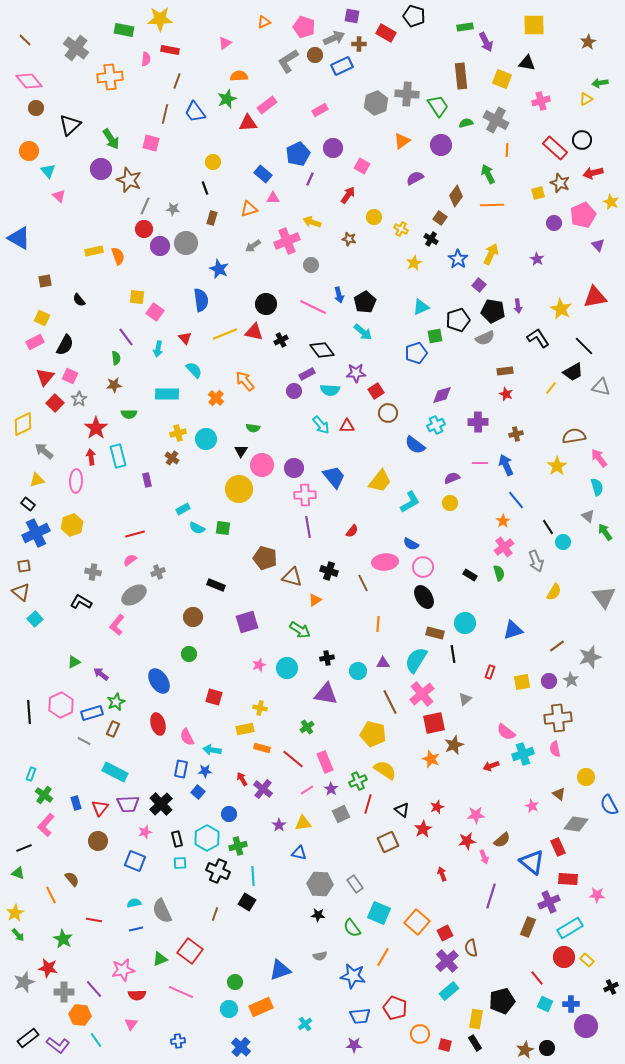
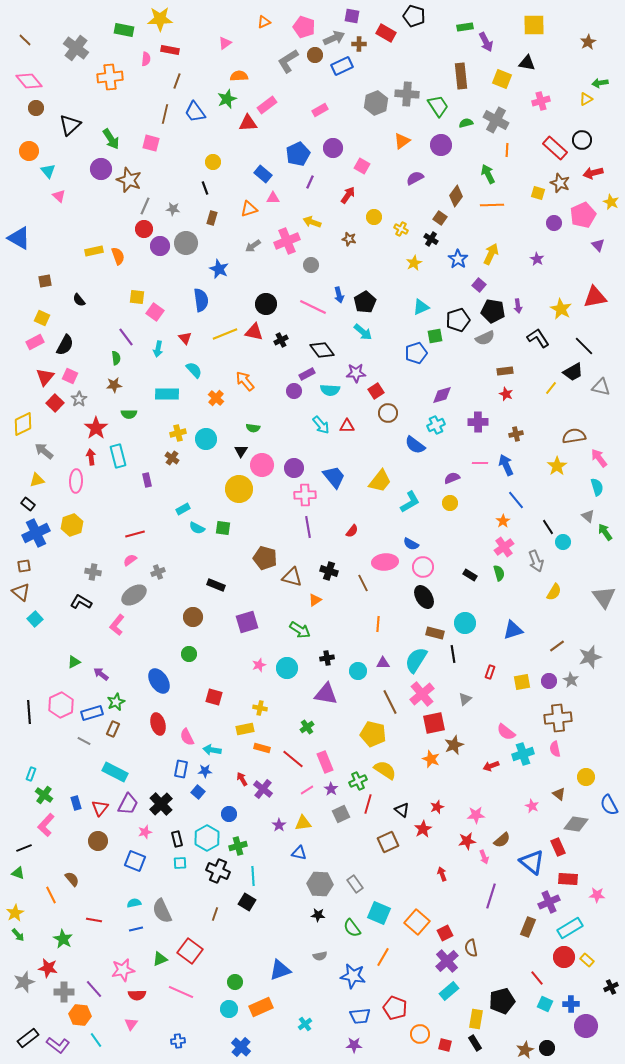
purple line at (310, 179): moved 3 px down
yellow square at (538, 193): rotated 32 degrees clockwise
purple trapezoid at (128, 804): rotated 60 degrees counterclockwise
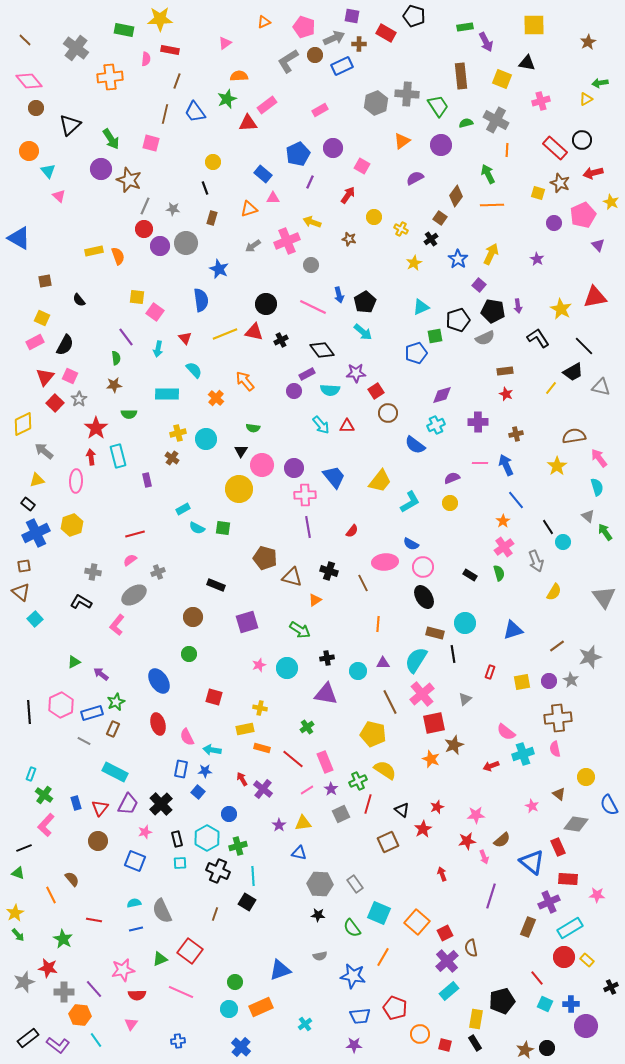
black cross at (431, 239): rotated 24 degrees clockwise
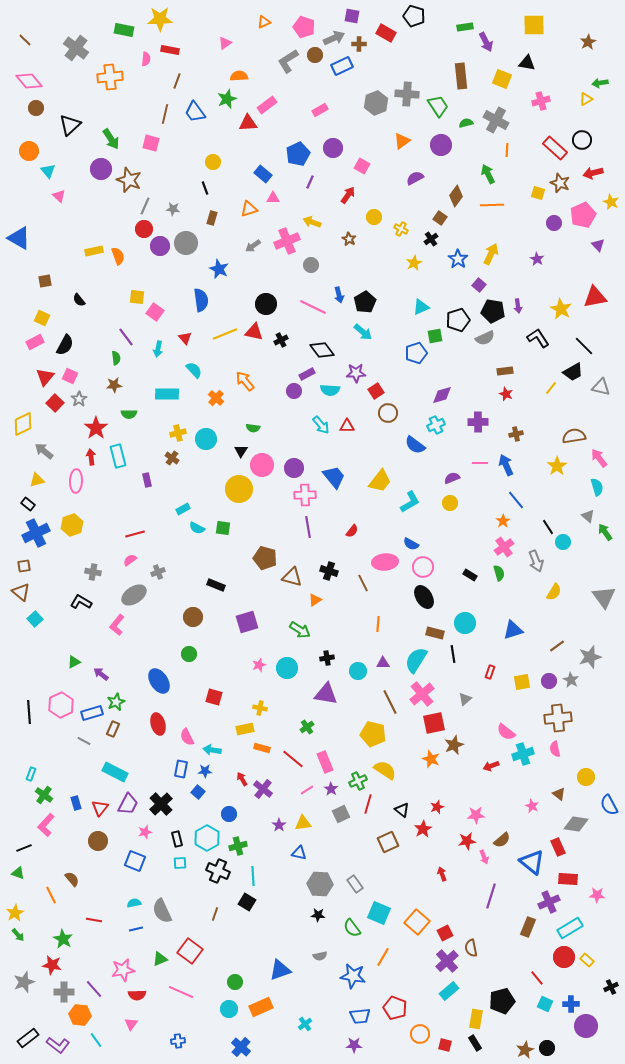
brown star at (349, 239): rotated 16 degrees clockwise
red star at (48, 968): moved 4 px right, 3 px up
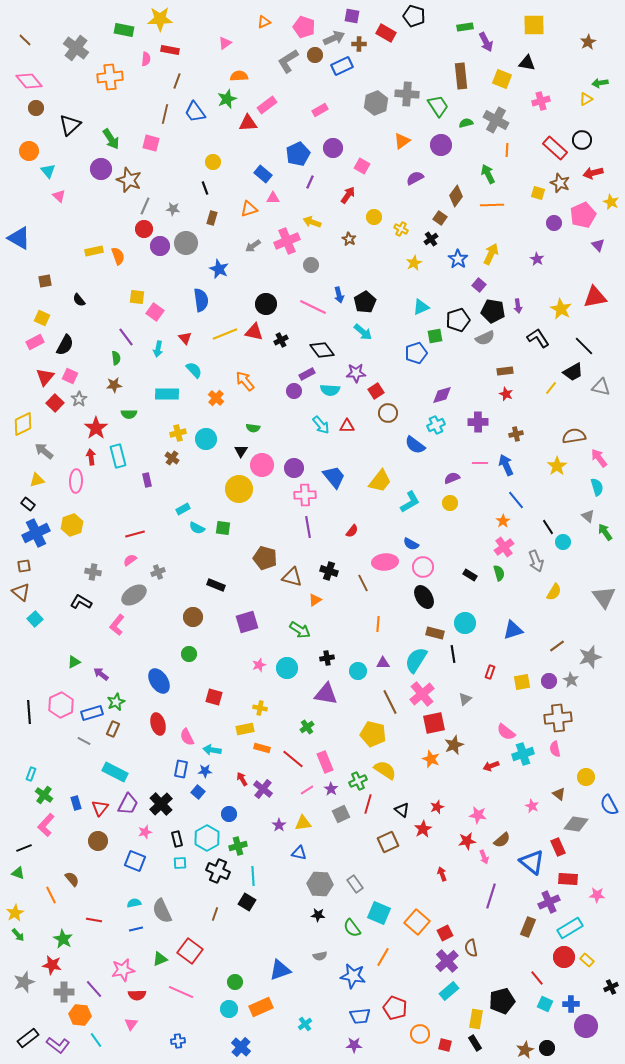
pink star at (476, 815): moved 2 px right; rotated 12 degrees clockwise
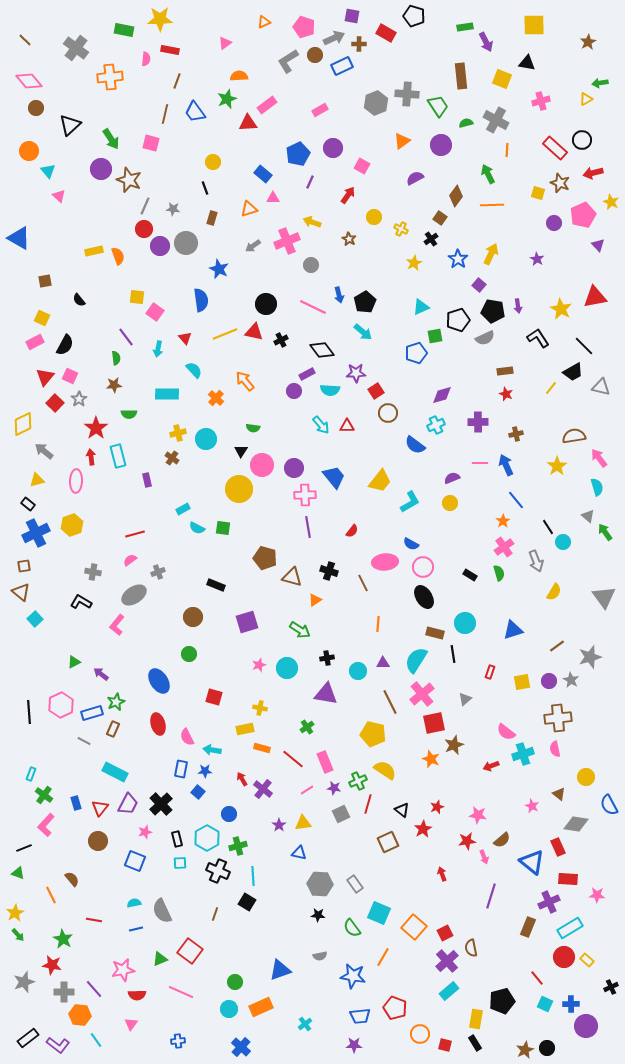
purple star at (331, 789): moved 3 px right, 1 px up; rotated 24 degrees counterclockwise
orange square at (417, 922): moved 3 px left, 5 px down
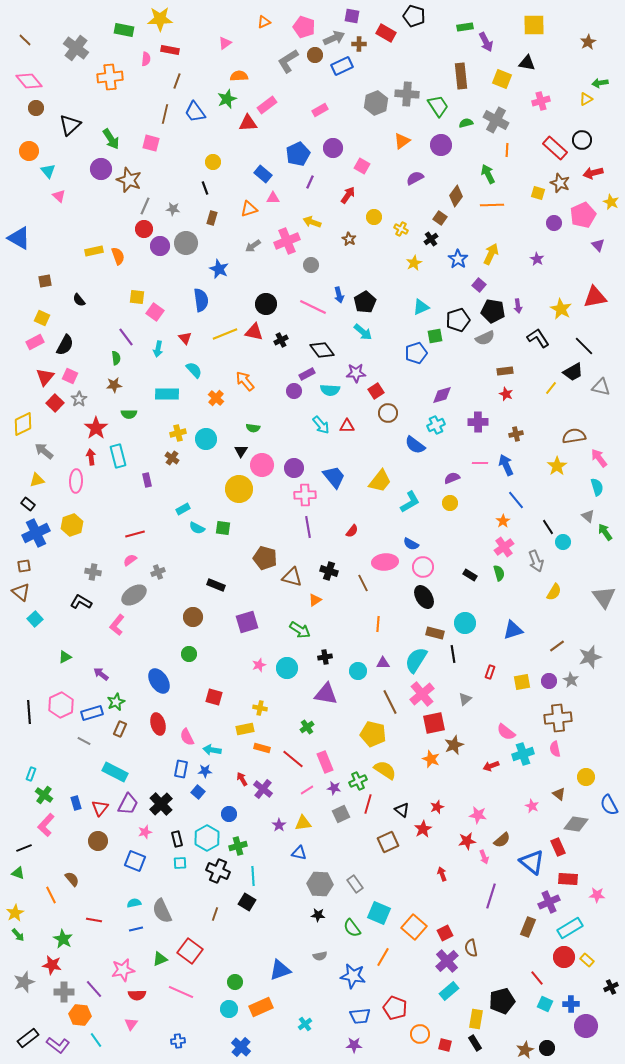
black cross at (327, 658): moved 2 px left, 1 px up
green triangle at (74, 662): moved 9 px left, 5 px up
brown rectangle at (113, 729): moved 7 px right
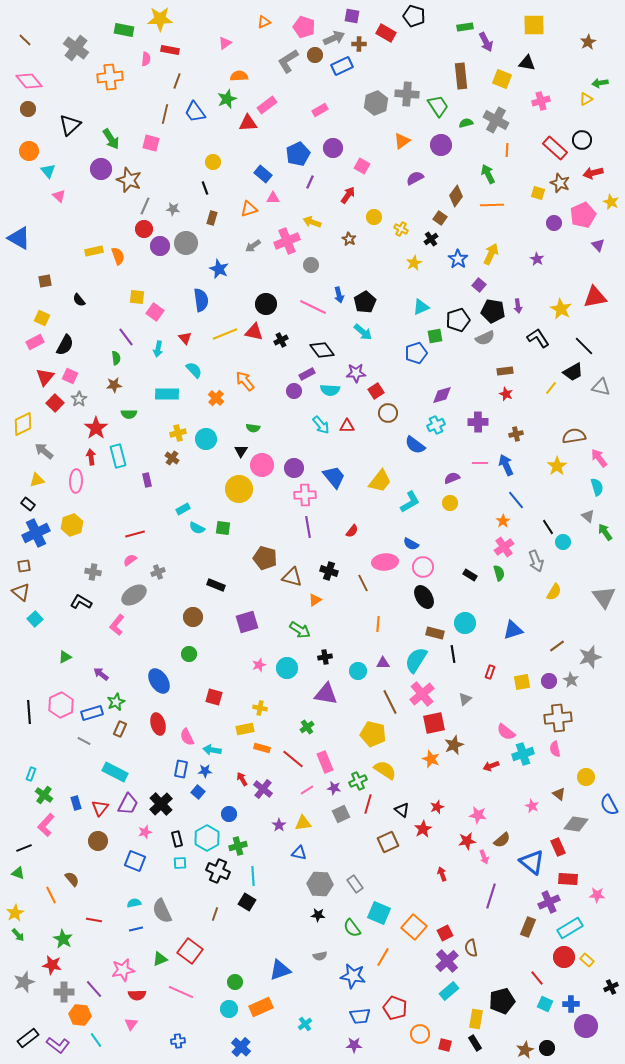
brown circle at (36, 108): moved 8 px left, 1 px down
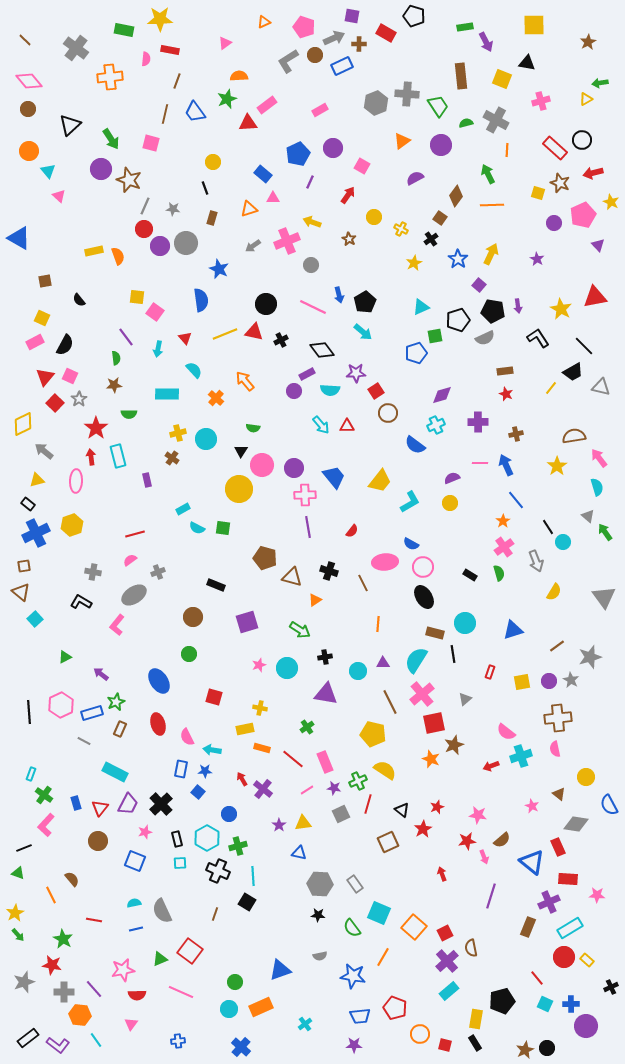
cyan cross at (523, 754): moved 2 px left, 2 px down
